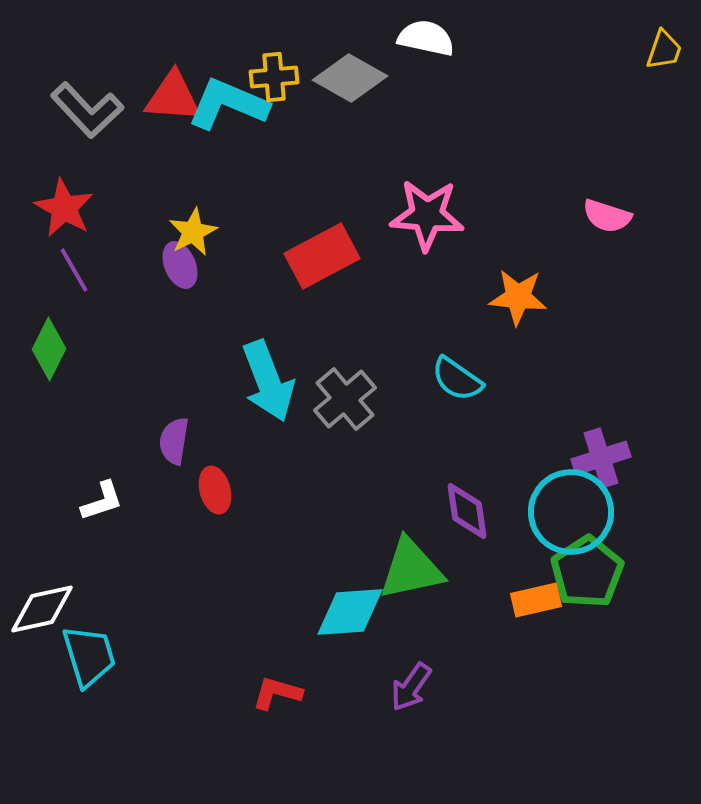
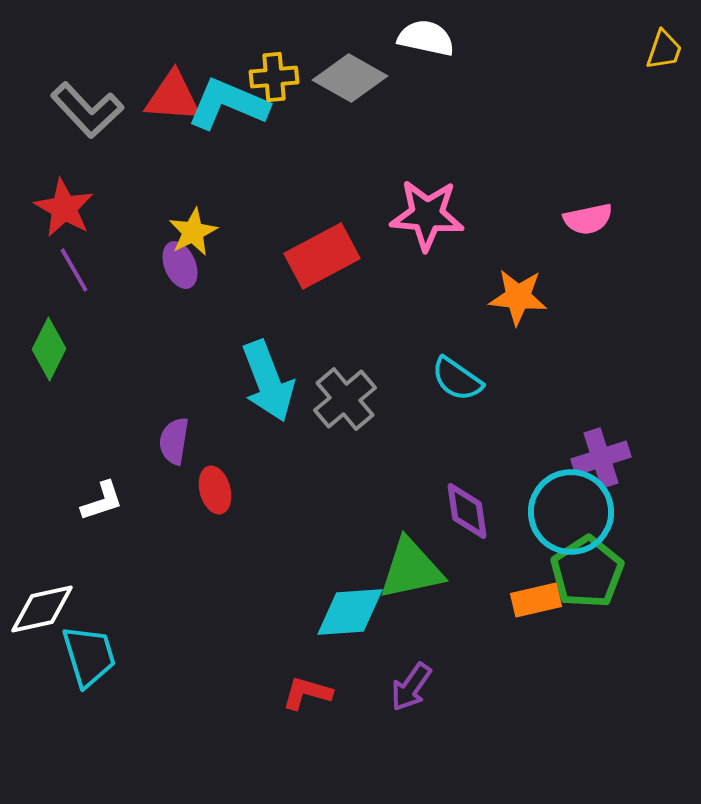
pink semicircle: moved 19 px left, 3 px down; rotated 30 degrees counterclockwise
red L-shape: moved 30 px right
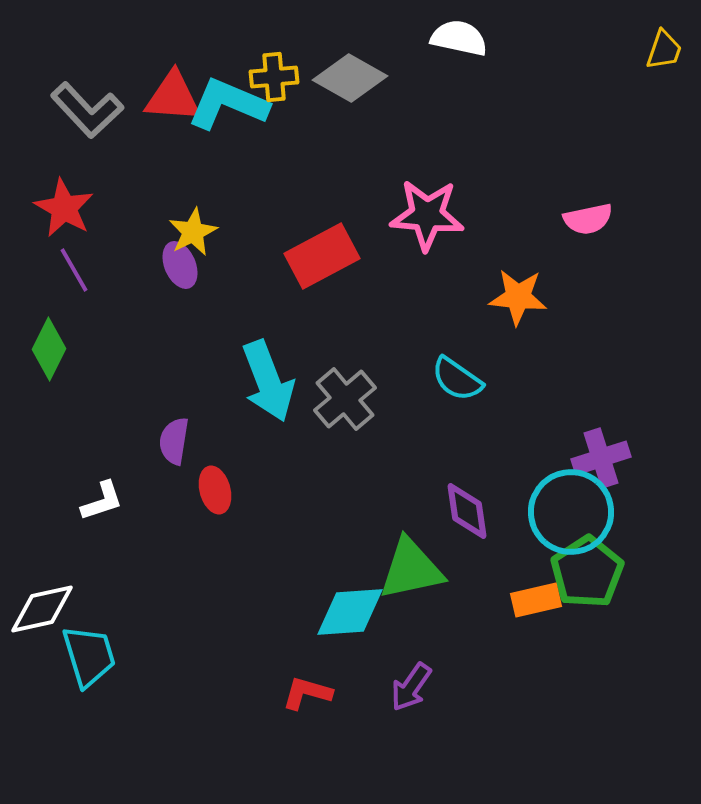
white semicircle: moved 33 px right
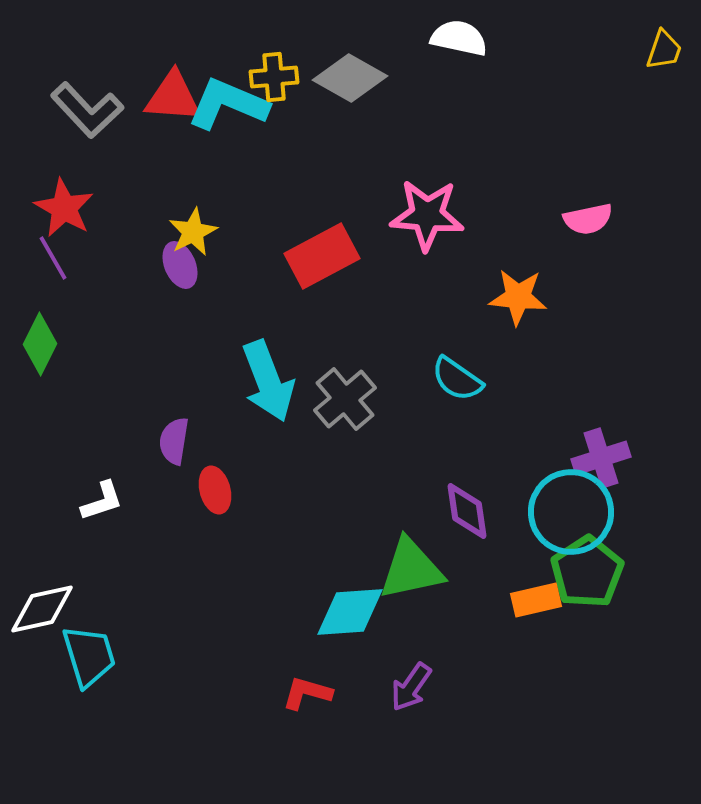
purple line: moved 21 px left, 12 px up
green diamond: moved 9 px left, 5 px up
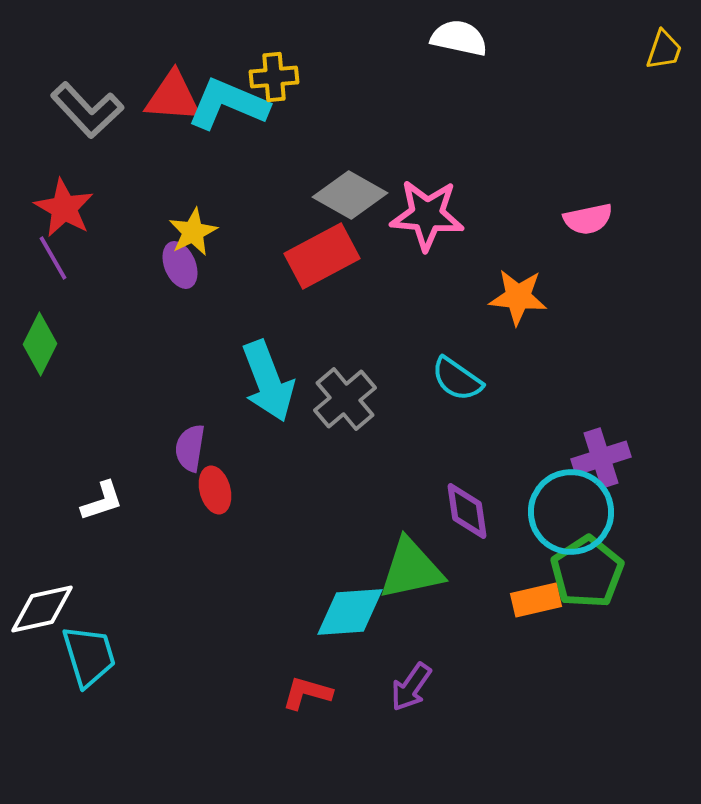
gray diamond: moved 117 px down
purple semicircle: moved 16 px right, 7 px down
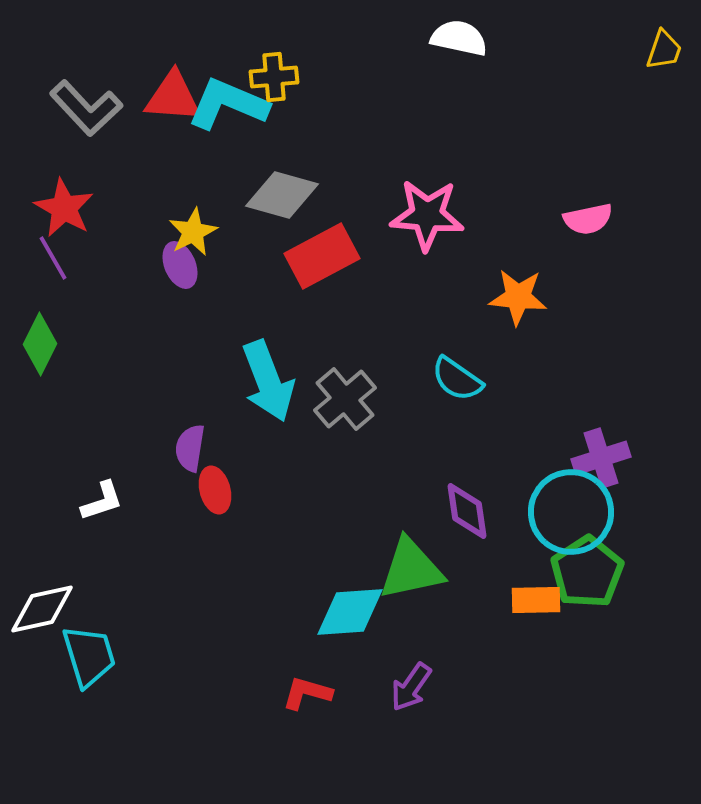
gray L-shape: moved 1 px left, 2 px up
gray diamond: moved 68 px left; rotated 14 degrees counterclockwise
orange rectangle: rotated 12 degrees clockwise
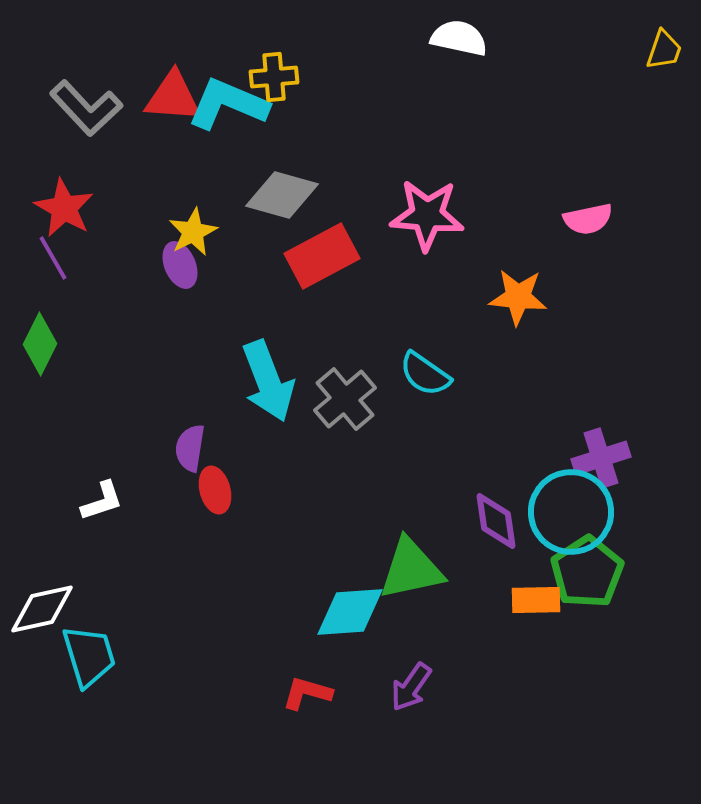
cyan semicircle: moved 32 px left, 5 px up
purple diamond: moved 29 px right, 10 px down
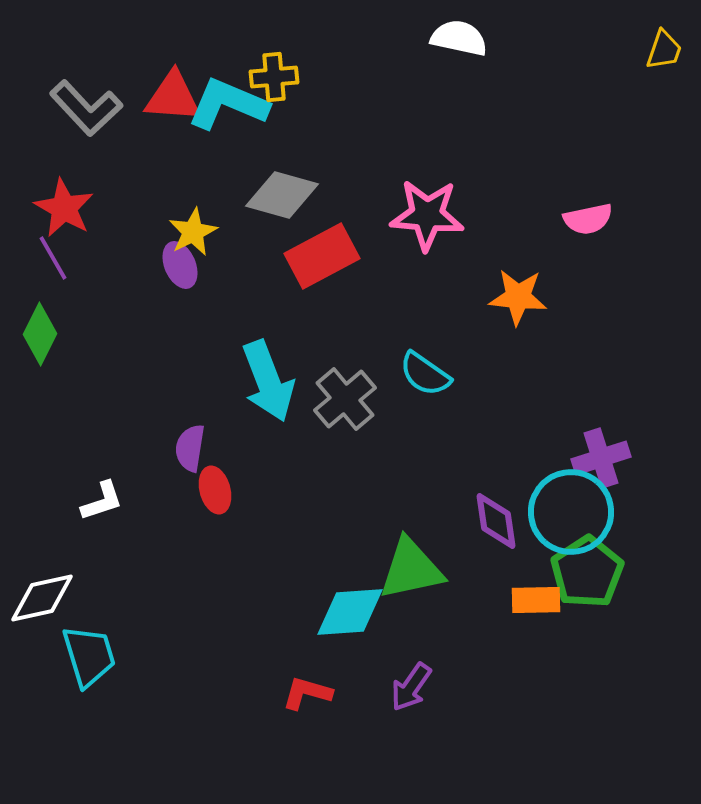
green diamond: moved 10 px up
white diamond: moved 11 px up
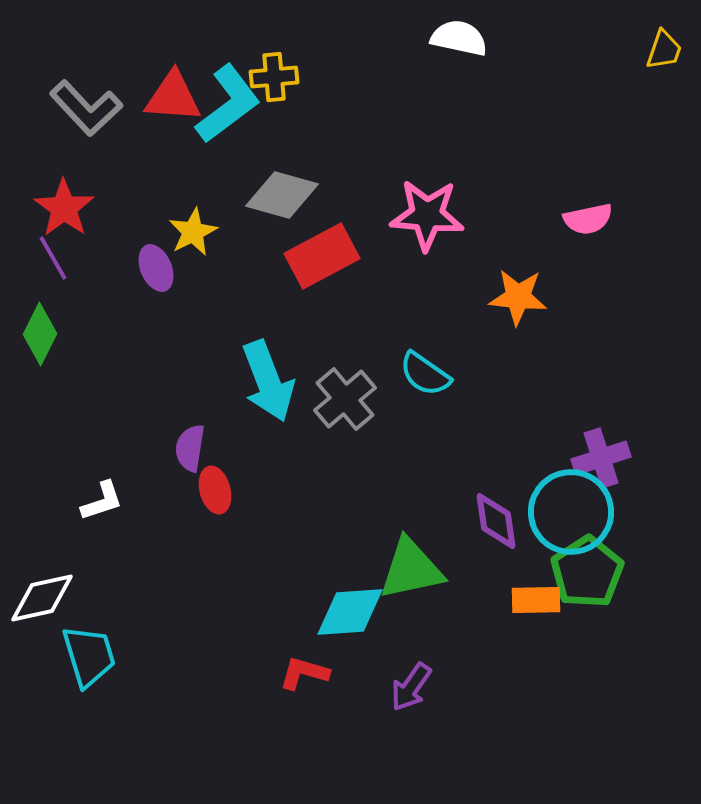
cyan L-shape: rotated 120 degrees clockwise
red star: rotated 6 degrees clockwise
purple ellipse: moved 24 px left, 3 px down
red L-shape: moved 3 px left, 20 px up
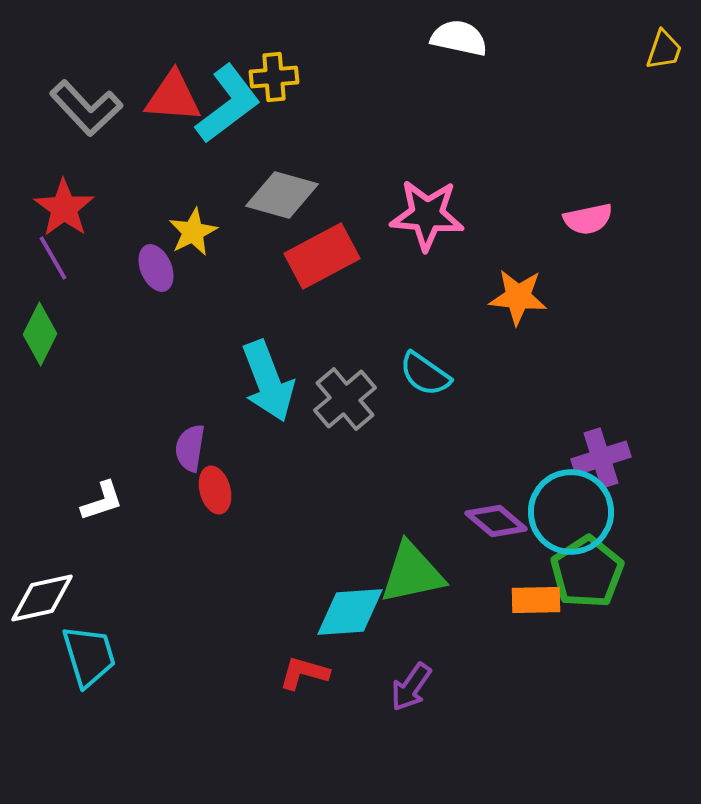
purple diamond: rotated 42 degrees counterclockwise
green triangle: moved 1 px right, 4 px down
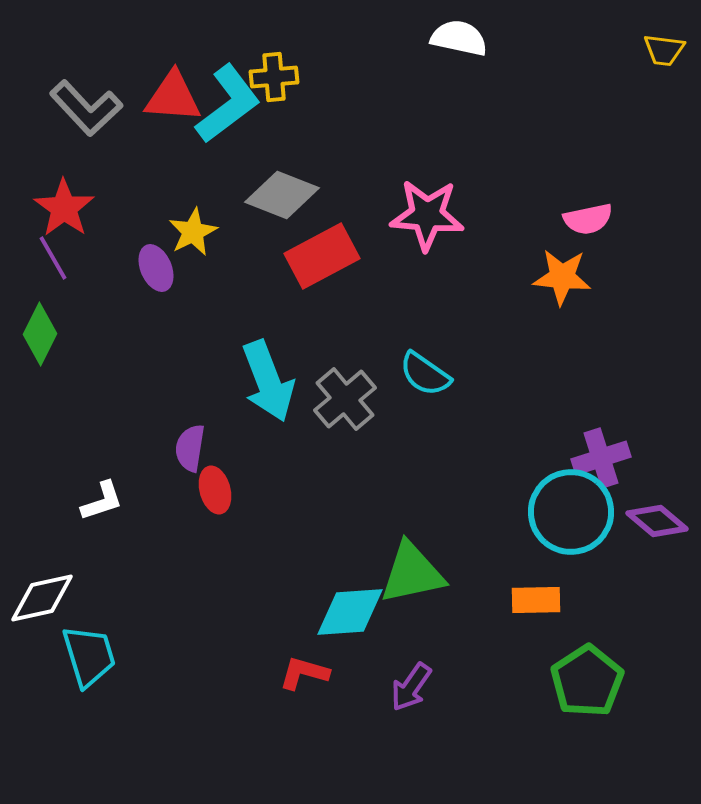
yellow trapezoid: rotated 78 degrees clockwise
gray diamond: rotated 6 degrees clockwise
orange star: moved 44 px right, 20 px up
purple diamond: moved 161 px right
green pentagon: moved 109 px down
